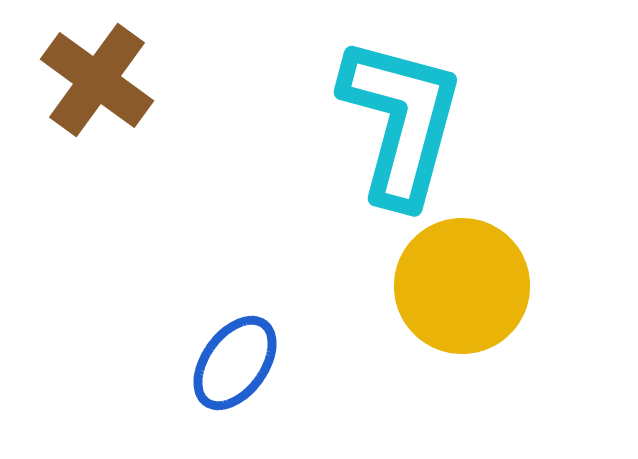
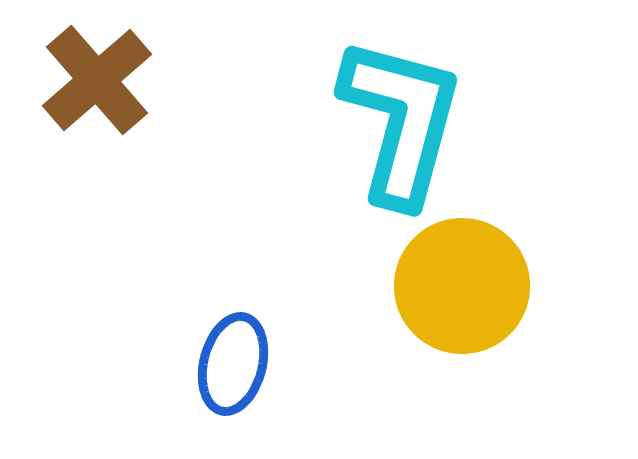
brown cross: rotated 13 degrees clockwise
blue ellipse: moved 2 px left, 1 px down; rotated 22 degrees counterclockwise
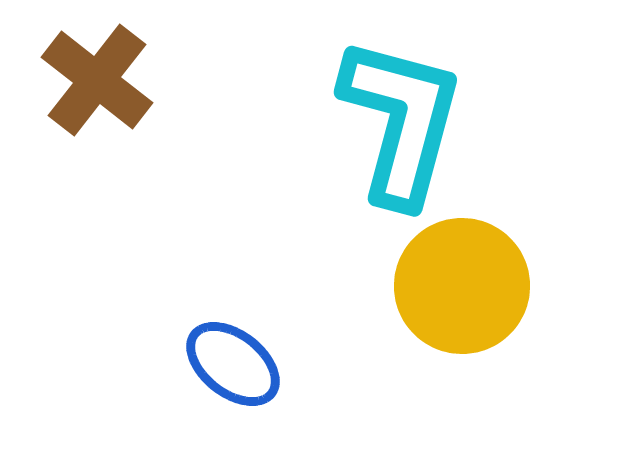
brown cross: rotated 11 degrees counterclockwise
blue ellipse: rotated 66 degrees counterclockwise
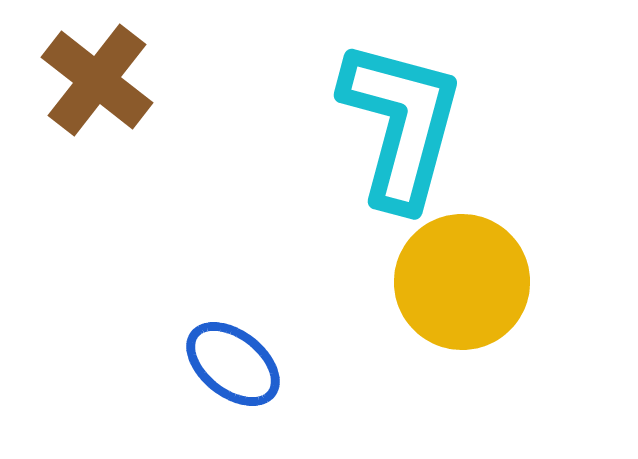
cyan L-shape: moved 3 px down
yellow circle: moved 4 px up
